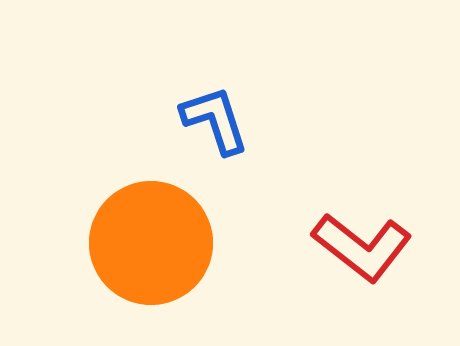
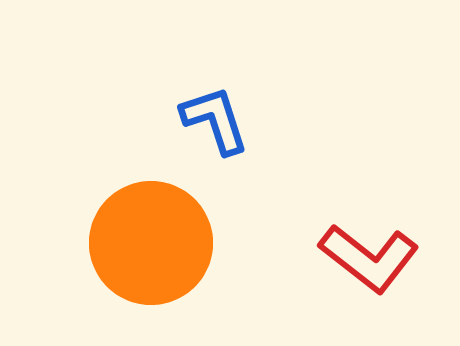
red L-shape: moved 7 px right, 11 px down
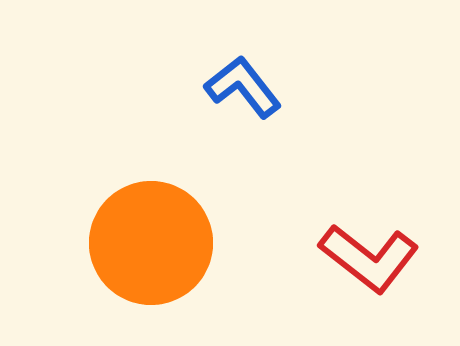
blue L-shape: moved 28 px right, 33 px up; rotated 20 degrees counterclockwise
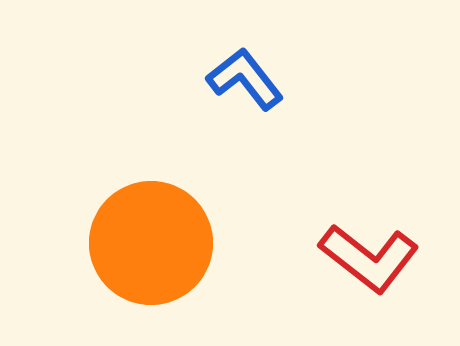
blue L-shape: moved 2 px right, 8 px up
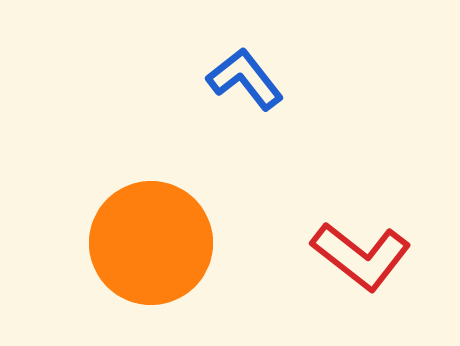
red L-shape: moved 8 px left, 2 px up
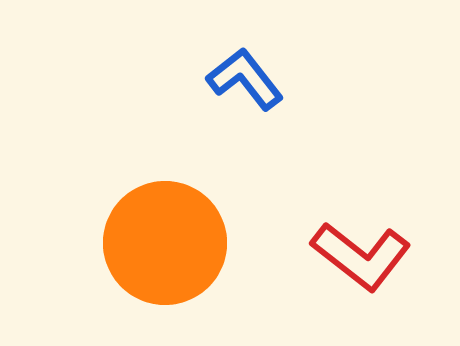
orange circle: moved 14 px right
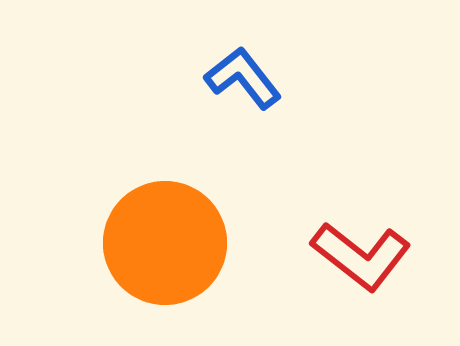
blue L-shape: moved 2 px left, 1 px up
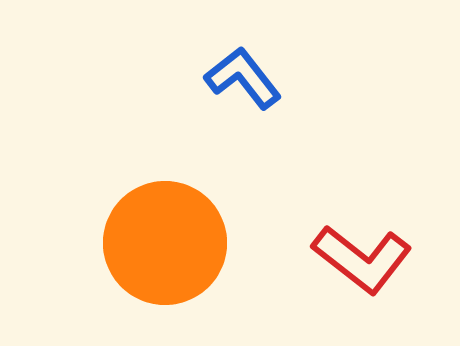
red L-shape: moved 1 px right, 3 px down
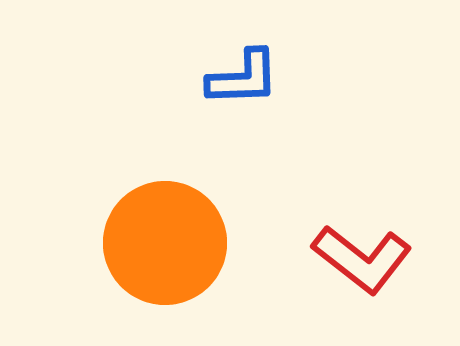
blue L-shape: rotated 126 degrees clockwise
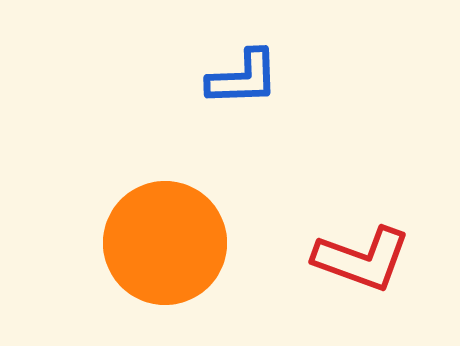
red L-shape: rotated 18 degrees counterclockwise
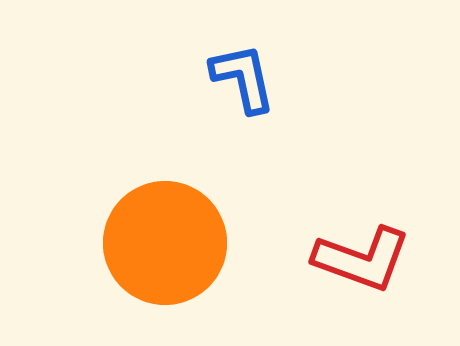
blue L-shape: rotated 100 degrees counterclockwise
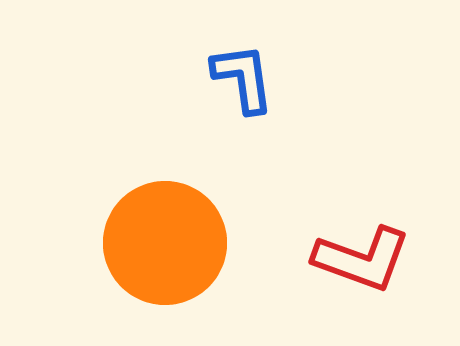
blue L-shape: rotated 4 degrees clockwise
